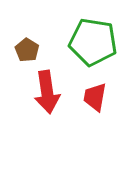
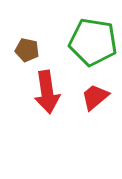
brown pentagon: rotated 20 degrees counterclockwise
red trapezoid: rotated 40 degrees clockwise
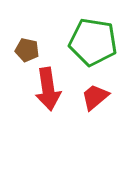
red arrow: moved 1 px right, 3 px up
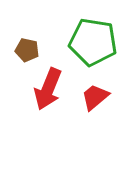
red arrow: rotated 30 degrees clockwise
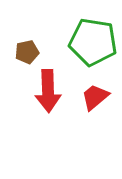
brown pentagon: moved 2 px down; rotated 25 degrees counterclockwise
red arrow: moved 2 px down; rotated 24 degrees counterclockwise
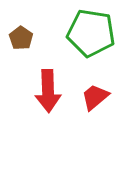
green pentagon: moved 2 px left, 9 px up
brown pentagon: moved 6 px left, 14 px up; rotated 25 degrees counterclockwise
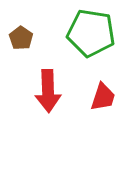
red trapezoid: moved 8 px right; rotated 148 degrees clockwise
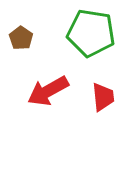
red arrow: rotated 63 degrees clockwise
red trapezoid: rotated 24 degrees counterclockwise
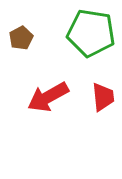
brown pentagon: rotated 10 degrees clockwise
red arrow: moved 6 px down
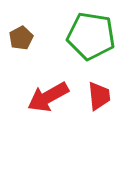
green pentagon: moved 3 px down
red trapezoid: moved 4 px left, 1 px up
